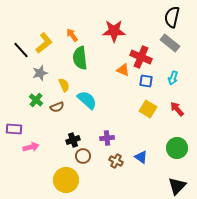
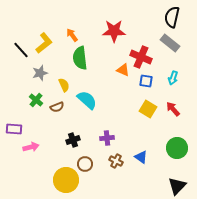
red arrow: moved 4 px left
brown circle: moved 2 px right, 8 px down
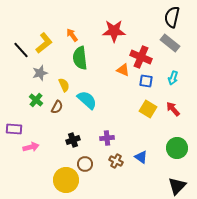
brown semicircle: rotated 40 degrees counterclockwise
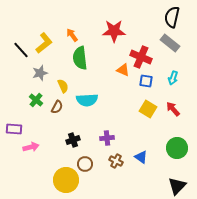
yellow semicircle: moved 1 px left, 1 px down
cyan semicircle: rotated 135 degrees clockwise
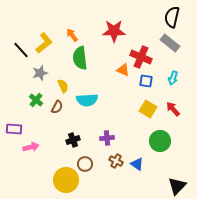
green circle: moved 17 px left, 7 px up
blue triangle: moved 4 px left, 7 px down
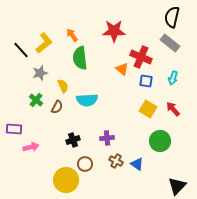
orange triangle: moved 1 px left, 1 px up; rotated 16 degrees clockwise
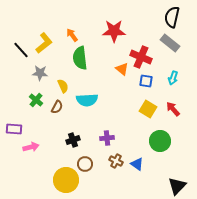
gray star: rotated 21 degrees clockwise
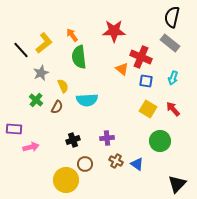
green semicircle: moved 1 px left, 1 px up
gray star: moved 1 px right; rotated 28 degrees counterclockwise
black triangle: moved 2 px up
